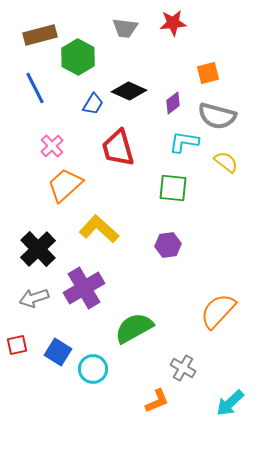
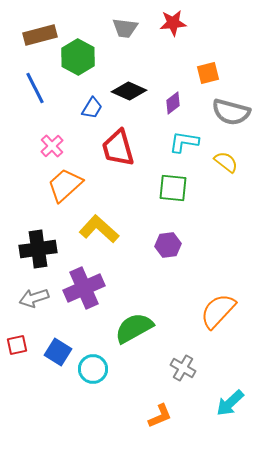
blue trapezoid: moved 1 px left, 4 px down
gray semicircle: moved 14 px right, 4 px up
black cross: rotated 36 degrees clockwise
purple cross: rotated 6 degrees clockwise
orange L-shape: moved 3 px right, 15 px down
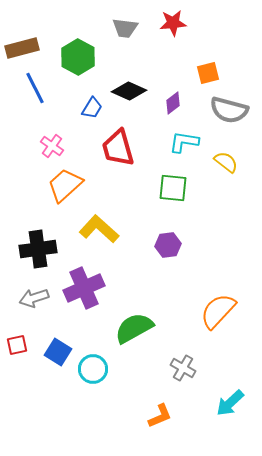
brown rectangle: moved 18 px left, 13 px down
gray semicircle: moved 2 px left, 2 px up
pink cross: rotated 10 degrees counterclockwise
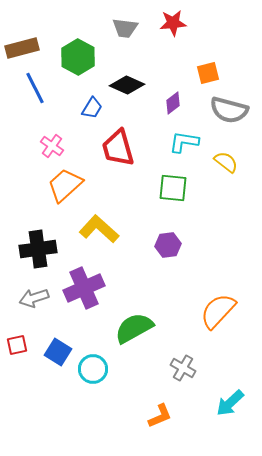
black diamond: moved 2 px left, 6 px up
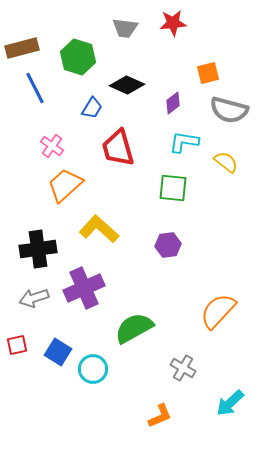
green hexagon: rotated 12 degrees counterclockwise
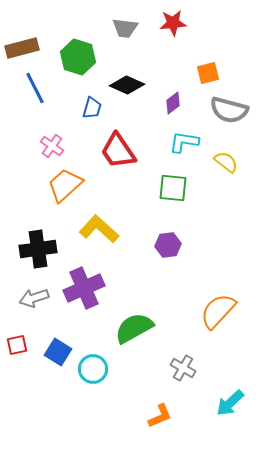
blue trapezoid: rotated 15 degrees counterclockwise
red trapezoid: moved 3 px down; rotated 18 degrees counterclockwise
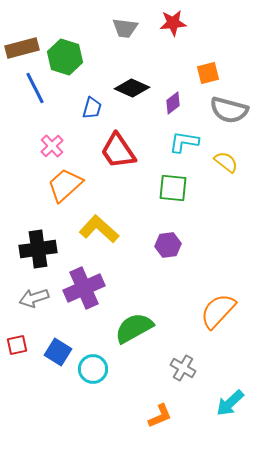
green hexagon: moved 13 px left
black diamond: moved 5 px right, 3 px down
pink cross: rotated 10 degrees clockwise
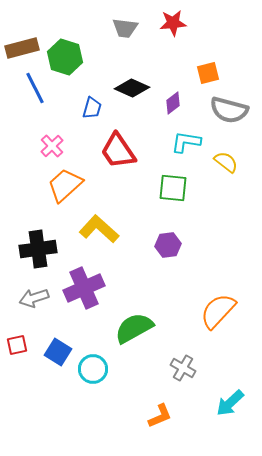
cyan L-shape: moved 2 px right
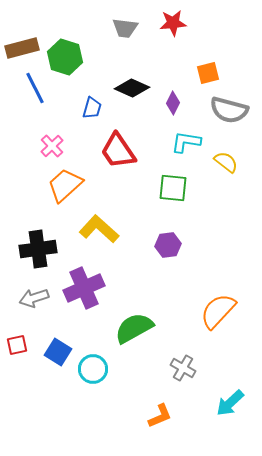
purple diamond: rotated 25 degrees counterclockwise
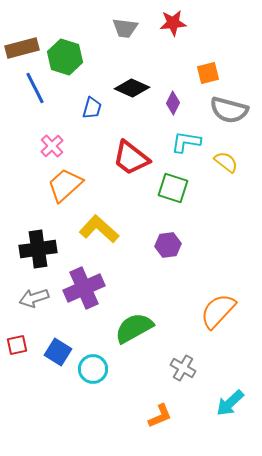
red trapezoid: moved 13 px right, 7 px down; rotated 18 degrees counterclockwise
green square: rotated 12 degrees clockwise
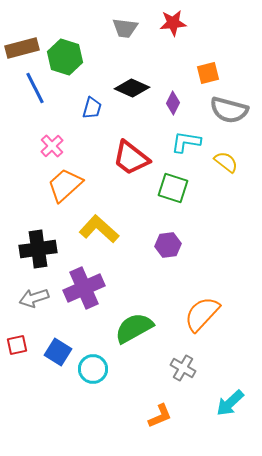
orange semicircle: moved 16 px left, 3 px down
